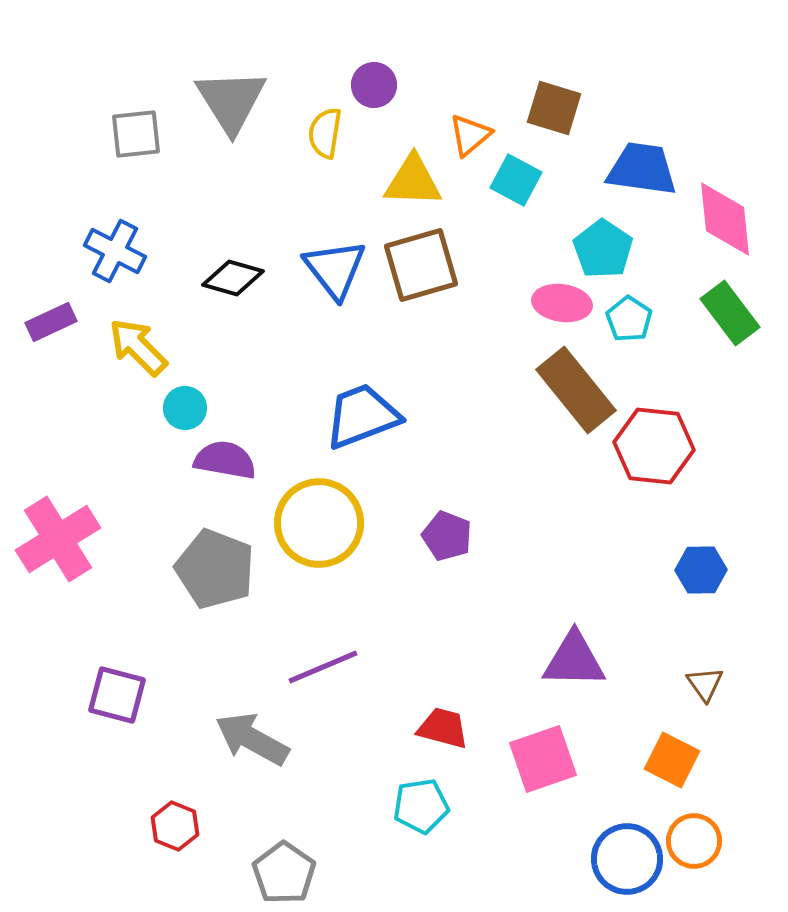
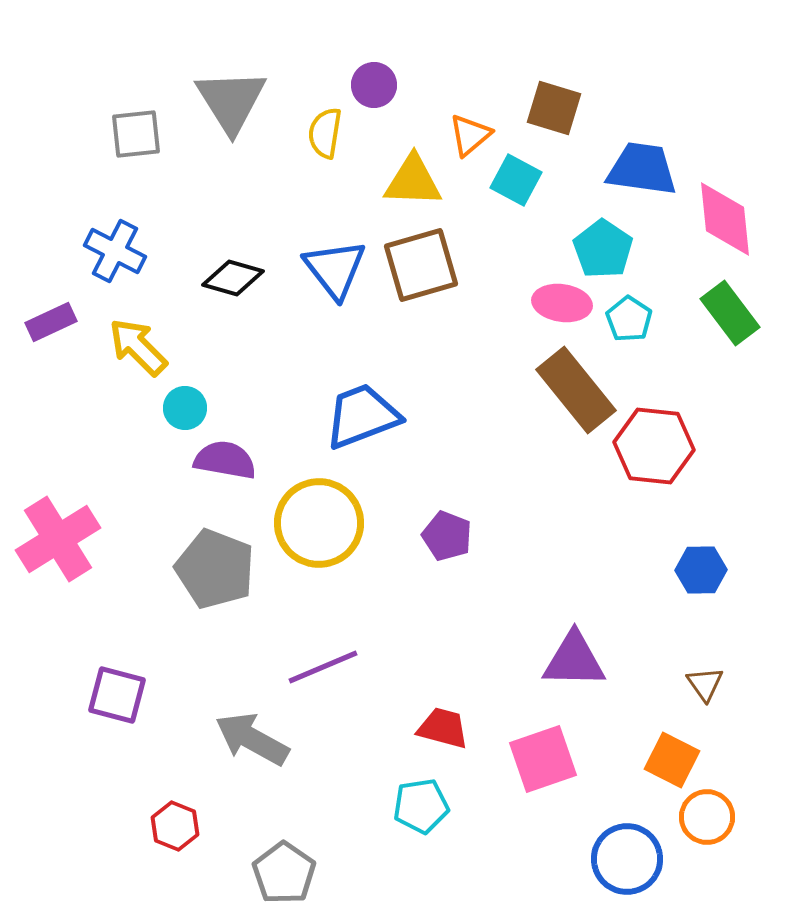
orange circle at (694, 841): moved 13 px right, 24 px up
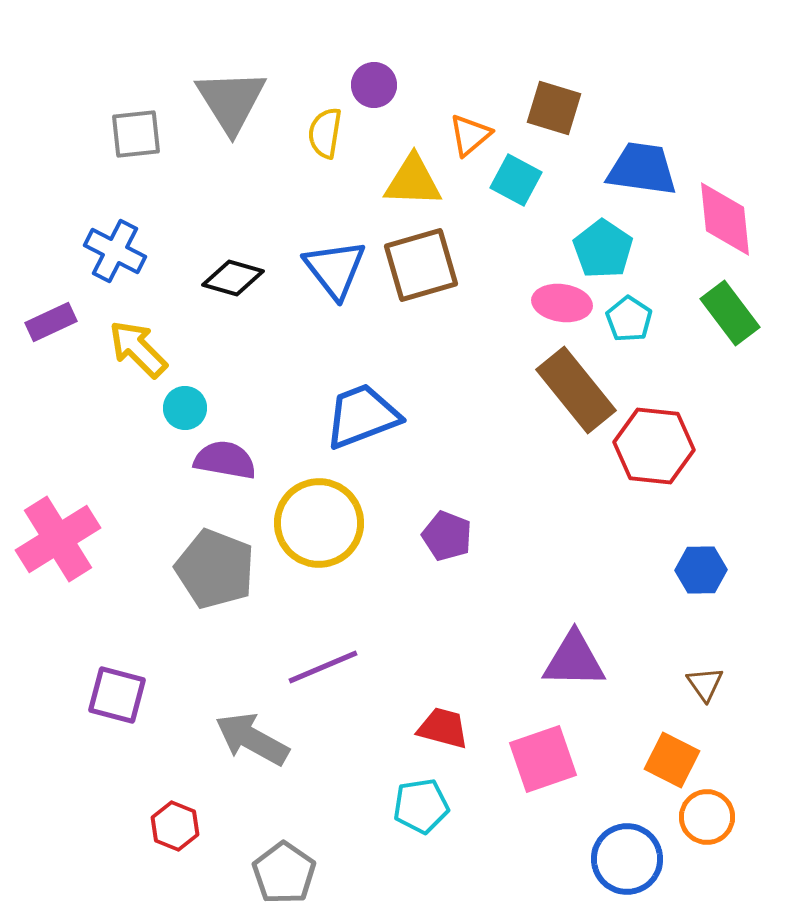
yellow arrow at (138, 347): moved 2 px down
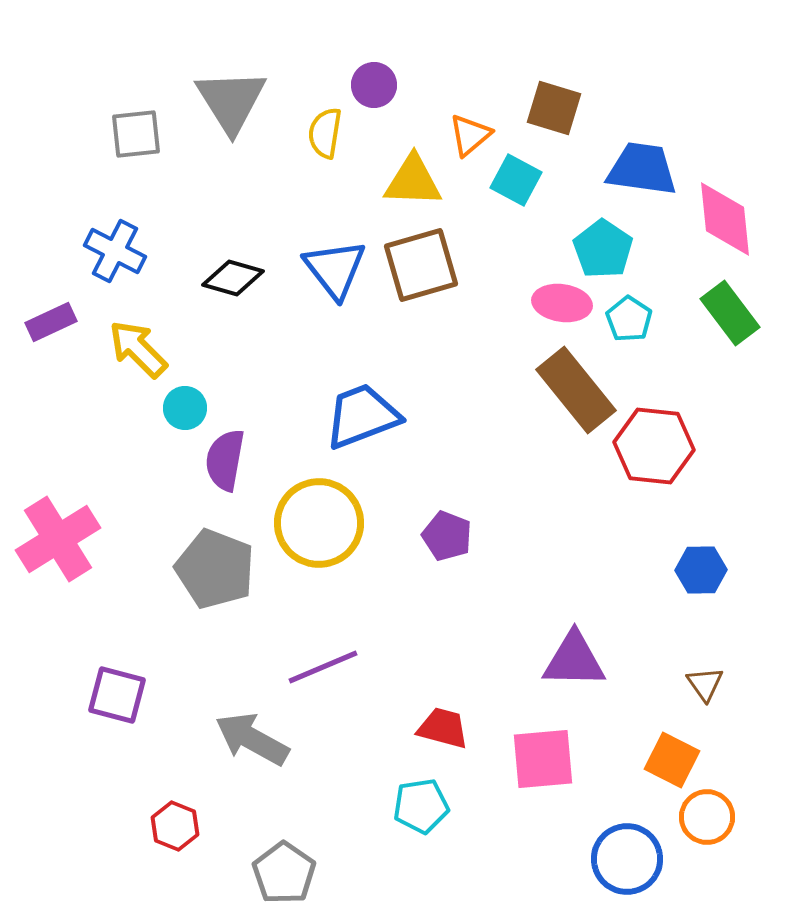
purple semicircle at (225, 460): rotated 90 degrees counterclockwise
pink square at (543, 759): rotated 14 degrees clockwise
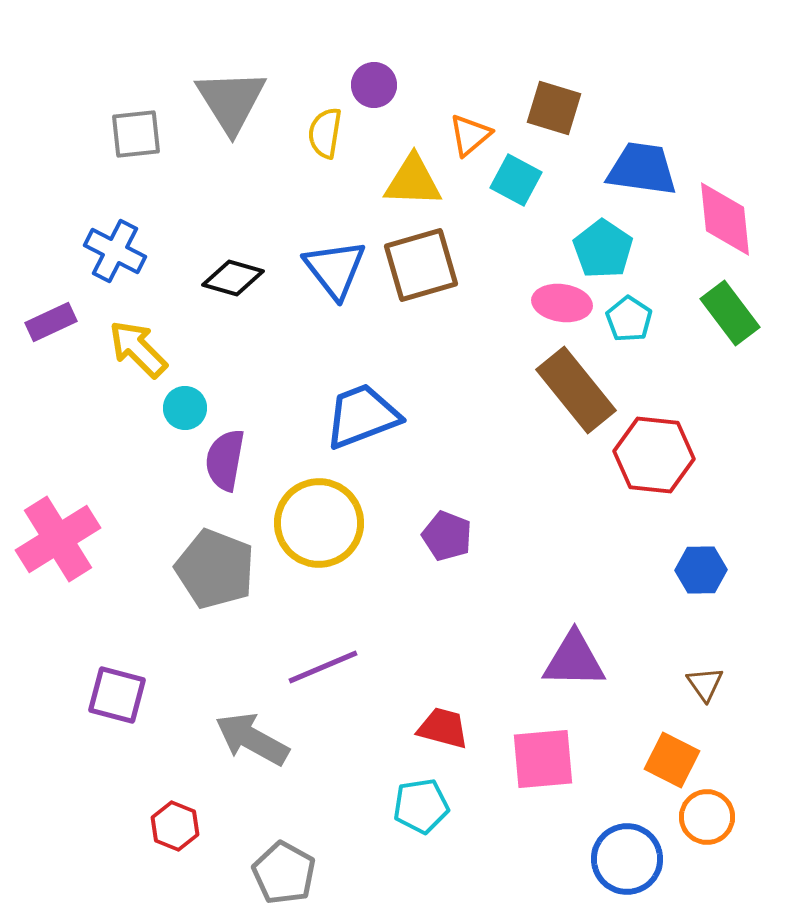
red hexagon at (654, 446): moved 9 px down
gray pentagon at (284, 873): rotated 6 degrees counterclockwise
